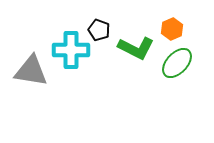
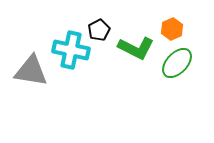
black pentagon: rotated 25 degrees clockwise
cyan cross: rotated 12 degrees clockwise
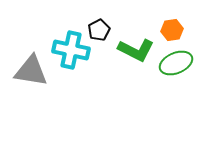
orange hexagon: moved 1 px down; rotated 15 degrees clockwise
green L-shape: moved 2 px down
green ellipse: moved 1 px left; rotated 24 degrees clockwise
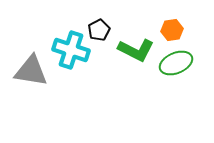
cyan cross: rotated 6 degrees clockwise
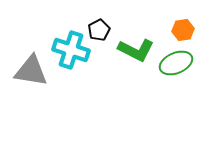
orange hexagon: moved 11 px right
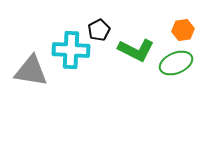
cyan cross: rotated 15 degrees counterclockwise
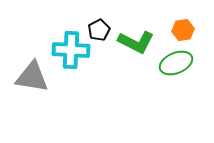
green L-shape: moved 8 px up
gray triangle: moved 1 px right, 6 px down
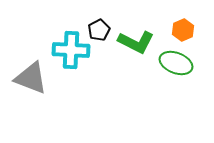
orange hexagon: rotated 15 degrees counterclockwise
green ellipse: rotated 44 degrees clockwise
gray triangle: moved 1 px left, 1 px down; rotated 12 degrees clockwise
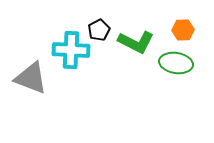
orange hexagon: rotated 20 degrees clockwise
green ellipse: rotated 12 degrees counterclockwise
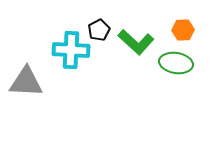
green L-shape: rotated 15 degrees clockwise
gray triangle: moved 5 px left, 4 px down; rotated 18 degrees counterclockwise
